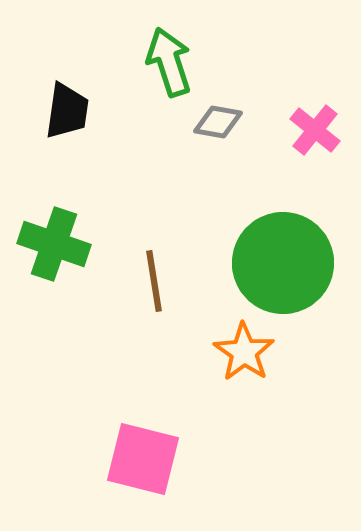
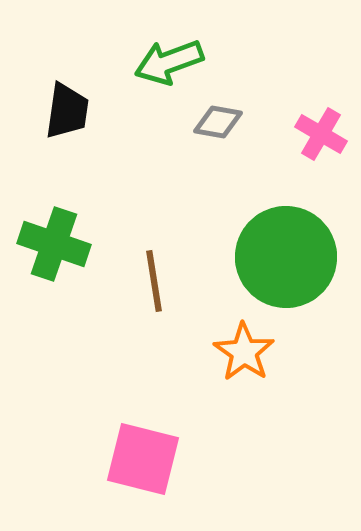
green arrow: rotated 92 degrees counterclockwise
pink cross: moved 6 px right, 4 px down; rotated 9 degrees counterclockwise
green circle: moved 3 px right, 6 px up
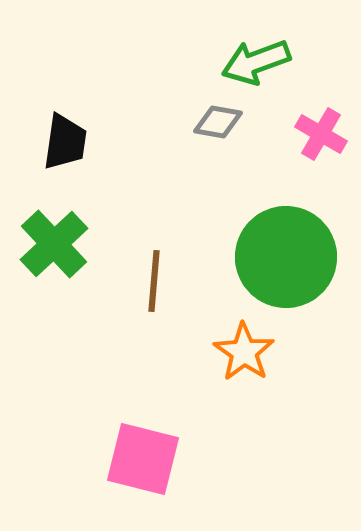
green arrow: moved 87 px right
black trapezoid: moved 2 px left, 31 px down
green cross: rotated 28 degrees clockwise
brown line: rotated 14 degrees clockwise
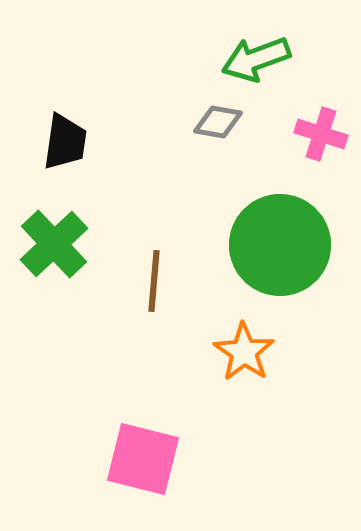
green arrow: moved 3 px up
pink cross: rotated 12 degrees counterclockwise
green circle: moved 6 px left, 12 px up
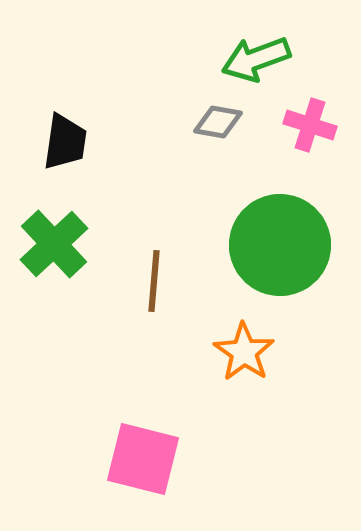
pink cross: moved 11 px left, 9 px up
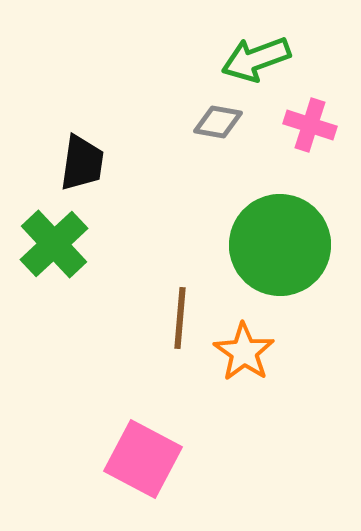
black trapezoid: moved 17 px right, 21 px down
brown line: moved 26 px right, 37 px down
pink square: rotated 14 degrees clockwise
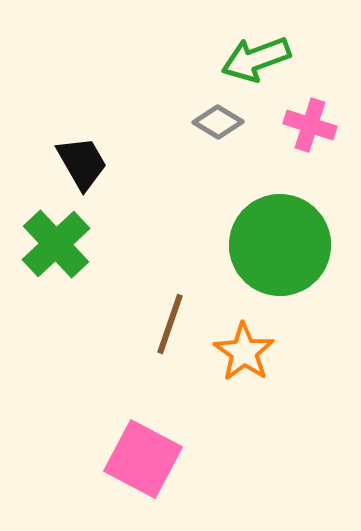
gray diamond: rotated 21 degrees clockwise
black trapezoid: rotated 38 degrees counterclockwise
green cross: moved 2 px right
brown line: moved 10 px left, 6 px down; rotated 14 degrees clockwise
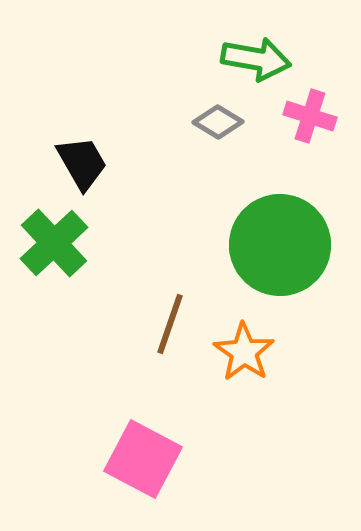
green arrow: rotated 150 degrees counterclockwise
pink cross: moved 9 px up
green cross: moved 2 px left, 1 px up
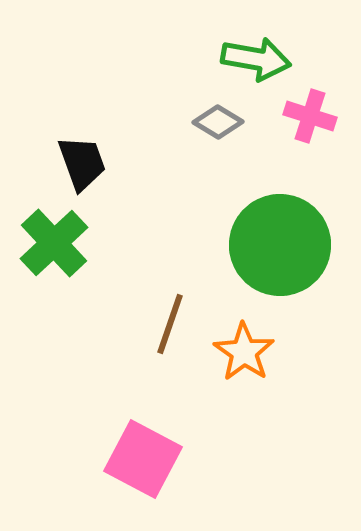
black trapezoid: rotated 10 degrees clockwise
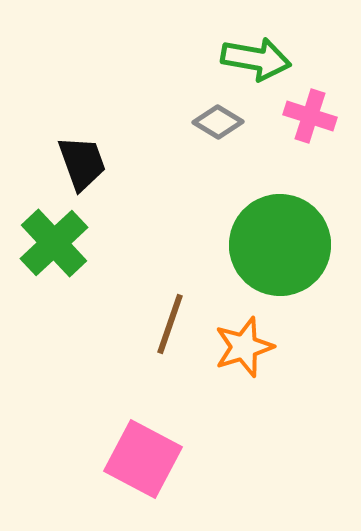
orange star: moved 5 px up; rotated 20 degrees clockwise
